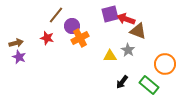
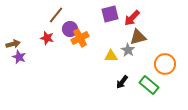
red arrow: moved 6 px right, 1 px up; rotated 66 degrees counterclockwise
purple circle: moved 2 px left, 3 px down
brown triangle: moved 6 px down; rotated 36 degrees counterclockwise
brown arrow: moved 3 px left, 1 px down
yellow triangle: moved 1 px right
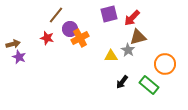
purple square: moved 1 px left
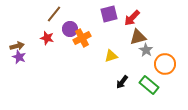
brown line: moved 2 px left, 1 px up
orange cross: moved 2 px right
brown arrow: moved 4 px right, 2 px down
gray star: moved 18 px right
yellow triangle: rotated 16 degrees counterclockwise
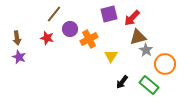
orange cross: moved 7 px right, 1 px down
brown arrow: moved 8 px up; rotated 96 degrees clockwise
yellow triangle: rotated 40 degrees counterclockwise
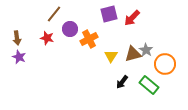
brown triangle: moved 5 px left, 17 px down
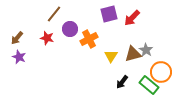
brown arrow: rotated 48 degrees clockwise
orange circle: moved 4 px left, 8 px down
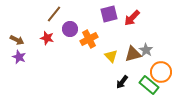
brown arrow: moved 2 px down; rotated 104 degrees counterclockwise
yellow triangle: rotated 16 degrees counterclockwise
